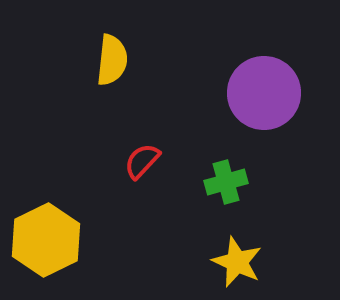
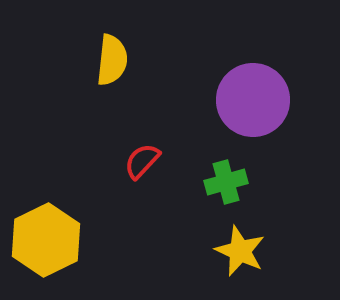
purple circle: moved 11 px left, 7 px down
yellow star: moved 3 px right, 11 px up
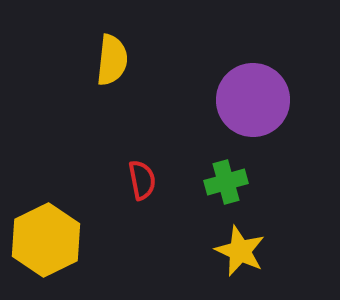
red semicircle: moved 19 px down; rotated 126 degrees clockwise
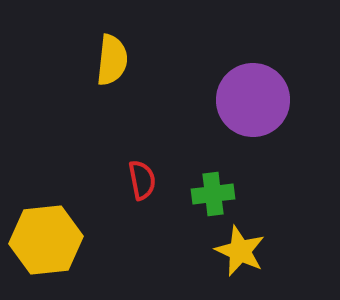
green cross: moved 13 px left, 12 px down; rotated 9 degrees clockwise
yellow hexagon: rotated 20 degrees clockwise
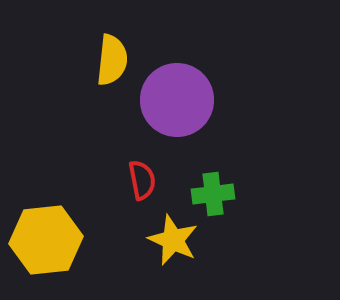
purple circle: moved 76 px left
yellow star: moved 67 px left, 11 px up
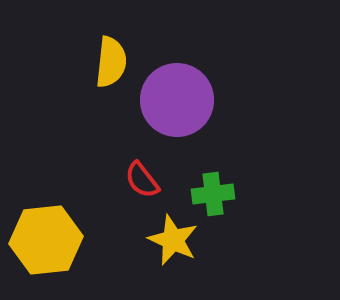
yellow semicircle: moved 1 px left, 2 px down
red semicircle: rotated 153 degrees clockwise
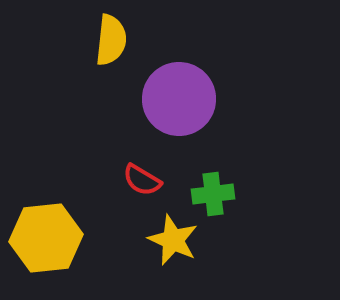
yellow semicircle: moved 22 px up
purple circle: moved 2 px right, 1 px up
red semicircle: rotated 21 degrees counterclockwise
yellow hexagon: moved 2 px up
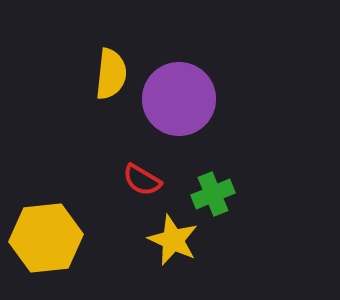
yellow semicircle: moved 34 px down
green cross: rotated 15 degrees counterclockwise
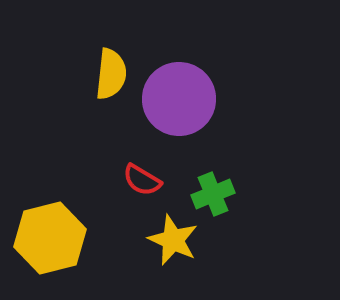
yellow hexagon: moved 4 px right; rotated 8 degrees counterclockwise
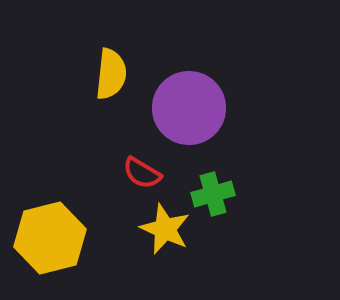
purple circle: moved 10 px right, 9 px down
red semicircle: moved 7 px up
green cross: rotated 6 degrees clockwise
yellow star: moved 8 px left, 11 px up
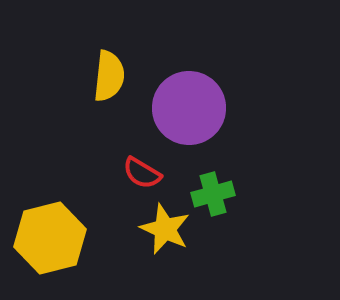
yellow semicircle: moved 2 px left, 2 px down
